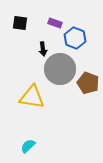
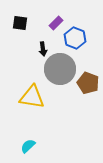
purple rectangle: moved 1 px right; rotated 64 degrees counterclockwise
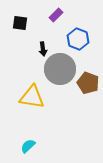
purple rectangle: moved 8 px up
blue hexagon: moved 3 px right, 1 px down
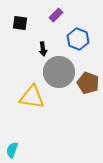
gray circle: moved 1 px left, 3 px down
cyan semicircle: moved 16 px left, 4 px down; rotated 28 degrees counterclockwise
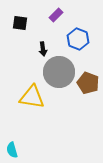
cyan semicircle: rotated 35 degrees counterclockwise
